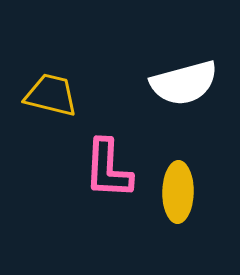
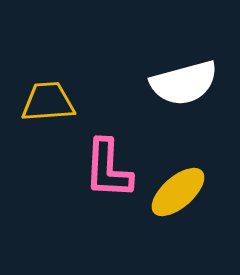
yellow trapezoid: moved 3 px left, 7 px down; rotated 18 degrees counterclockwise
yellow ellipse: rotated 48 degrees clockwise
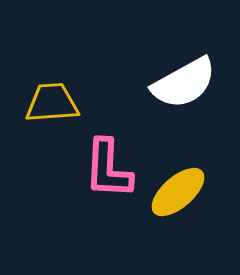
white semicircle: rotated 14 degrees counterclockwise
yellow trapezoid: moved 4 px right, 1 px down
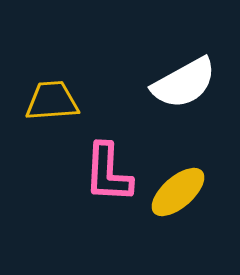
yellow trapezoid: moved 2 px up
pink L-shape: moved 4 px down
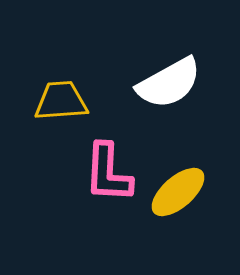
white semicircle: moved 15 px left
yellow trapezoid: moved 9 px right
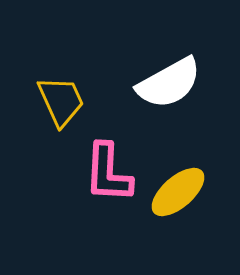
yellow trapezoid: rotated 70 degrees clockwise
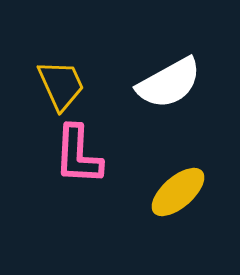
yellow trapezoid: moved 16 px up
pink L-shape: moved 30 px left, 18 px up
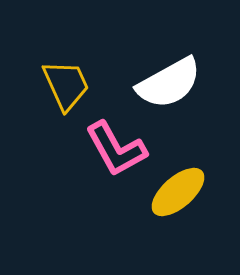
yellow trapezoid: moved 5 px right
pink L-shape: moved 38 px right, 6 px up; rotated 32 degrees counterclockwise
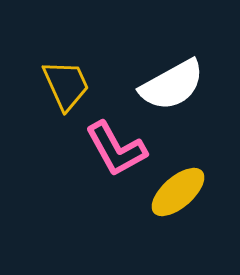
white semicircle: moved 3 px right, 2 px down
